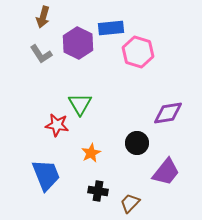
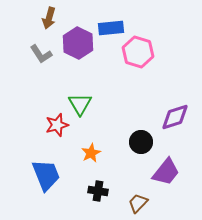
brown arrow: moved 6 px right, 1 px down
purple diamond: moved 7 px right, 4 px down; rotated 8 degrees counterclockwise
red star: rotated 25 degrees counterclockwise
black circle: moved 4 px right, 1 px up
brown trapezoid: moved 8 px right
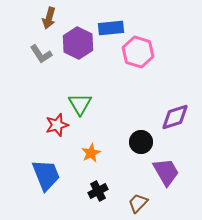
purple trapezoid: rotated 68 degrees counterclockwise
black cross: rotated 36 degrees counterclockwise
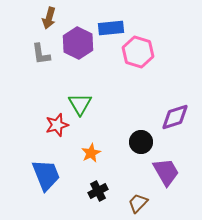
gray L-shape: rotated 25 degrees clockwise
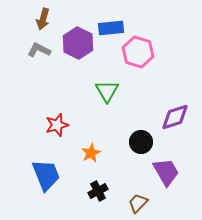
brown arrow: moved 6 px left, 1 px down
gray L-shape: moved 2 px left, 4 px up; rotated 125 degrees clockwise
green triangle: moved 27 px right, 13 px up
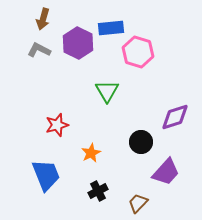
purple trapezoid: rotated 72 degrees clockwise
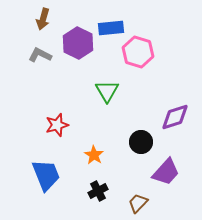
gray L-shape: moved 1 px right, 5 px down
orange star: moved 3 px right, 2 px down; rotated 12 degrees counterclockwise
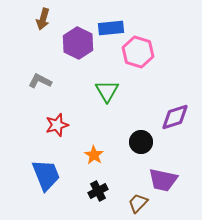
gray L-shape: moved 26 px down
purple trapezoid: moved 3 px left, 8 px down; rotated 60 degrees clockwise
